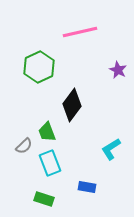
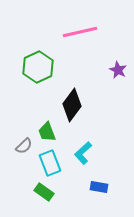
green hexagon: moved 1 px left
cyan L-shape: moved 28 px left, 4 px down; rotated 10 degrees counterclockwise
blue rectangle: moved 12 px right
green rectangle: moved 7 px up; rotated 18 degrees clockwise
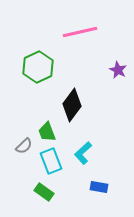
cyan rectangle: moved 1 px right, 2 px up
